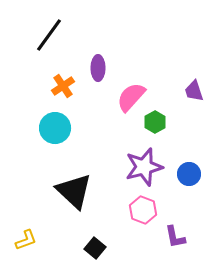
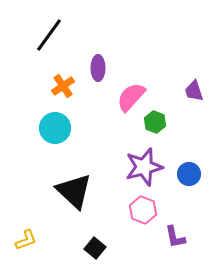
green hexagon: rotated 10 degrees counterclockwise
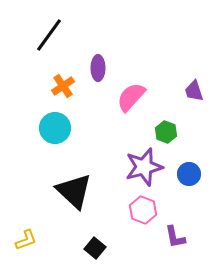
green hexagon: moved 11 px right, 10 px down
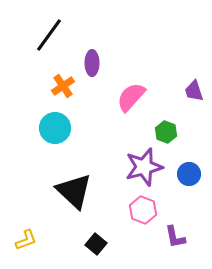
purple ellipse: moved 6 px left, 5 px up
black square: moved 1 px right, 4 px up
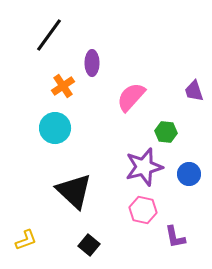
green hexagon: rotated 15 degrees counterclockwise
pink hexagon: rotated 8 degrees counterclockwise
black square: moved 7 px left, 1 px down
